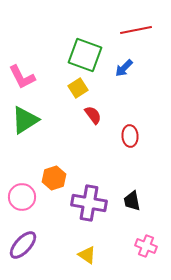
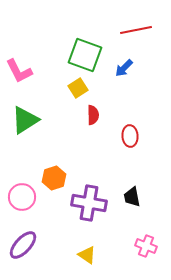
pink L-shape: moved 3 px left, 6 px up
red semicircle: rotated 36 degrees clockwise
black trapezoid: moved 4 px up
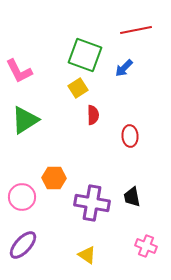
orange hexagon: rotated 20 degrees clockwise
purple cross: moved 3 px right
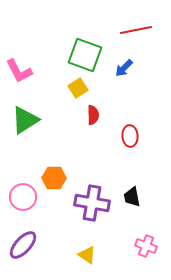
pink circle: moved 1 px right
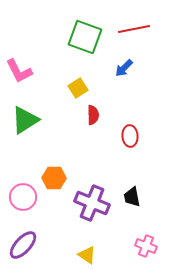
red line: moved 2 px left, 1 px up
green square: moved 18 px up
purple cross: rotated 12 degrees clockwise
